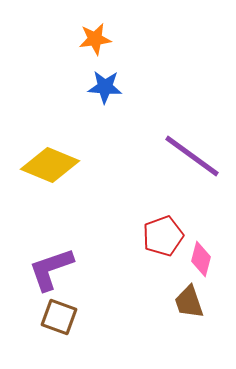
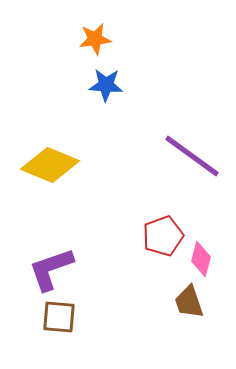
blue star: moved 1 px right, 2 px up
brown square: rotated 15 degrees counterclockwise
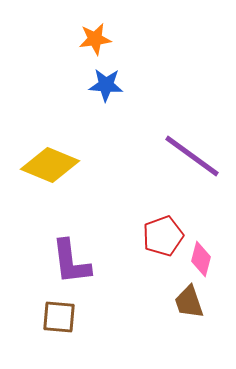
purple L-shape: moved 20 px right, 7 px up; rotated 78 degrees counterclockwise
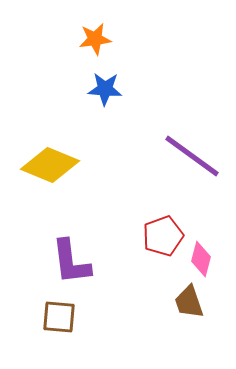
blue star: moved 1 px left, 4 px down
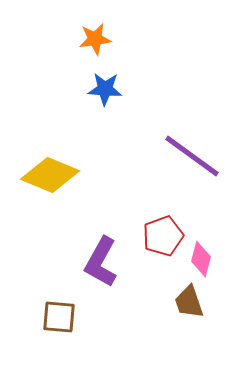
yellow diamond: moved 10 px down
purple L-shape: moved 30 px right; rotated 36 degrees clockwise
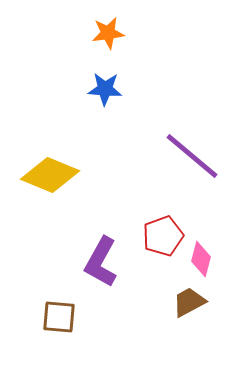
orange star: moved 13 px right, 6 px up
purple line: rotated 4 degrees clockwise
brown trapezoid: rotated 81 degrees clockwise
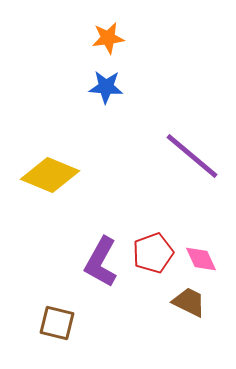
orange star: moved 5 px down
blue star: moved 1 px right, 2 px up
red pentagon: moved 10 px left, 17 px down
pink diamond: rotated 40 degrees counterclockwise
brown trapezoid: rotated 54 degrees clockwise
brown square: moved 2 px left, 6 px down; rotated 9 degrees clockwise
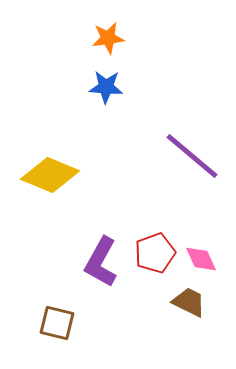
red pentagon: moved 2 px right
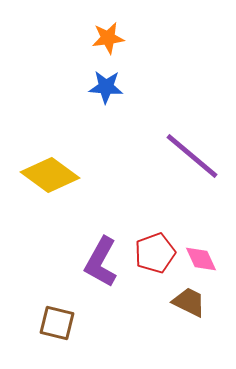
yellow diamond: rotated 14 degrees clockwise
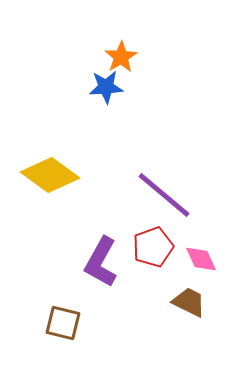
orange star: moved 13 px right, 19 px down; rotated 24 degrees counterclockwise
blue star: rotated 8 degrees counterclockwise
purple line: moved 28 px left, 39 px down
red pentagon: moved 2 px left, 6 px up
brown square: moved 6 px right
